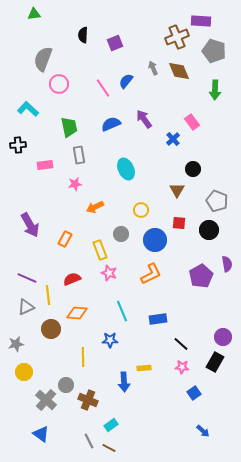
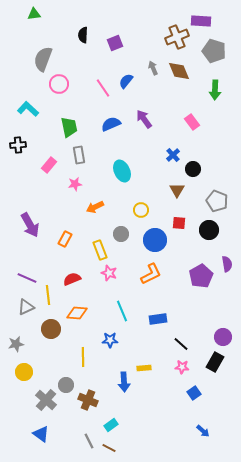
blue cross at (173, 139): moved 16 px down
pink rectangle at (45, 165): moved 4 px right; rotated 42 degrees counterclockwise
cyan ellipse at (126, 169): moved 4 px left, 2 px down
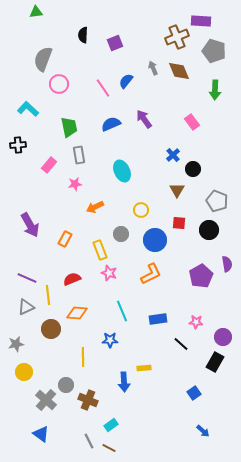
green triangle at (34, 14): moved 2 px right, 2 px up
pink star at (182, 367): moved 14 px right, 45 px up
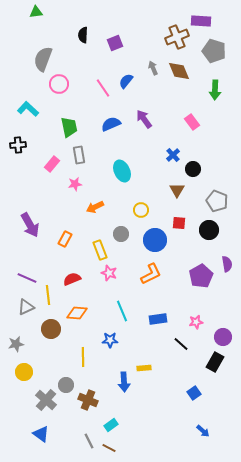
pink rectangle at (49, 165): moved 3 px right, 1 px up
pink star at (196, 322): rotated 16 degrees counterclockwise
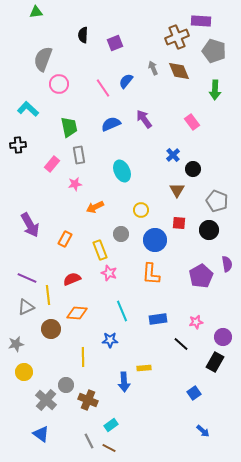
orange L-shape at (151, 274): rotated 120 degrees clockwise
